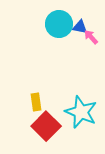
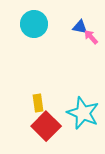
cyan circle: moved 25 px left
yellow rectangle: moved 2 px right, 1 px down
cyan star: moved 2 px right, 1 px down
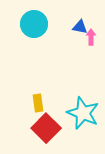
pink arrow: rotated 42 degrees clockwise
red square: moved 2 px down
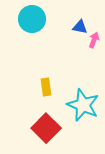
cyan circle: moved 2 px left, 5 px up
pink arrow: moved 3 px right, 3 px down; rotated 21 degrees clockwise
yellow rectangle: moved 8 px right, 16 px up
cyan star: moved 8 px up
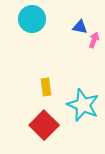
red square: moved 2 px left, 3 px up
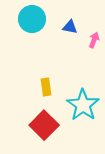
blue triangle: moved 10 px left
cyan star: rotated 12 degrees clockwise
